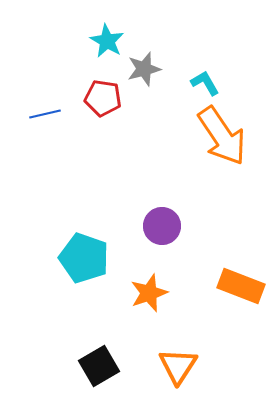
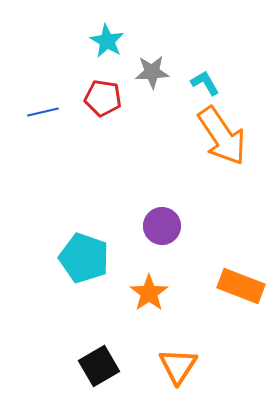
gray star: moved 8 px right, 3 px down; rotated 12 degrees clockwise
blue line: moved 2 px left, 2 px up
orange star: rotated 15 degrees counterclockwise
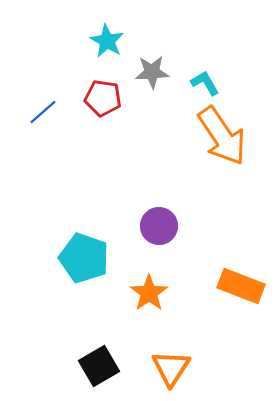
blue line: rotated 28 degrees counterclockwise
purple circle: moved 3 px left
orange triangle: moved 7 px left, 2 px down
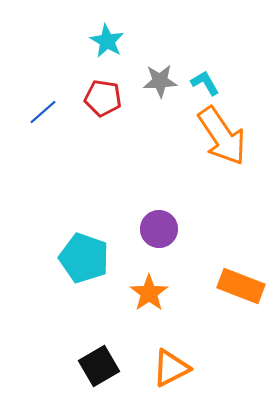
gray star: moved 8 px right, 9 px down
purple circle: moved 3 px down
orange triangle: rotated 30 degrees clockwise
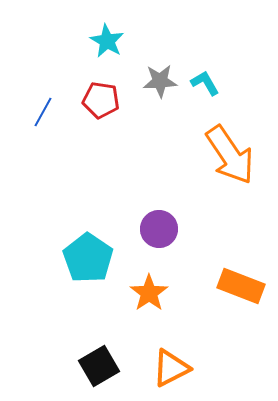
red pentagon: moved 2 px left, 2 px down
blue line: rotated 20 degrees counterclockwise
orange arrow: moved 8 px right, 19 px down
cyan pentagon: moved 4 px right; rotated 15 degrees clockwise
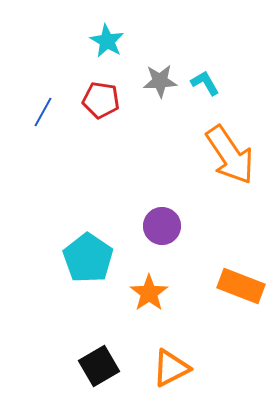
purple circle: moved 3 px right, 3 px up
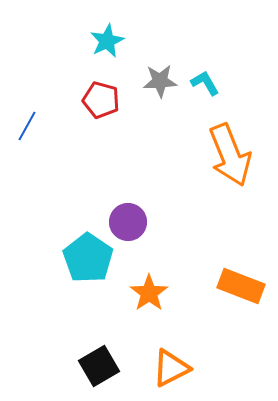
cyan star: rotated 16 degrees clockwise
red pentagon: rotated 6 degrees clockwise
blue line: moved 16 px left, 14 px down
orange arrow: rotated 12 degrees clockwise
purple circle: moved 34 px left, 4 px up
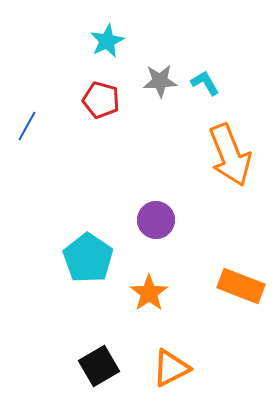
purple circle: moved 28 px right, 2 px up
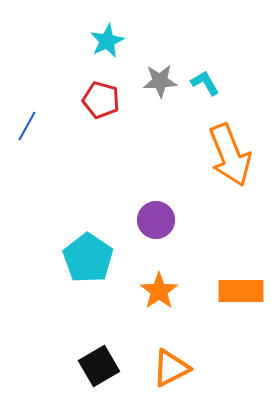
orange rectangle: moved 5 px down; rotated 21 degrees counterclockwise
orange star: moved 10 px right, 2 px up
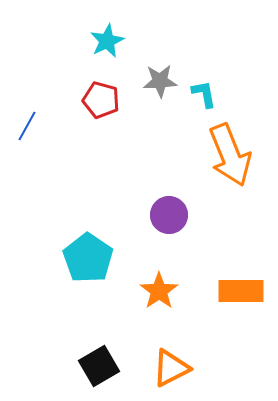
cyan L-shape: moved 1 px left, 11 px down; rotated 20 degrees clockwise
purple circle: moved 13 px right, 5 px up
